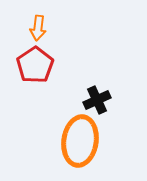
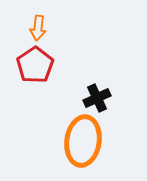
black cross: moved 2 px up
orange ellipse: moved 3 px right
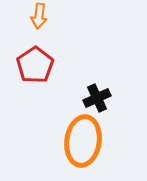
orange arrow: moved 1 px right, 12 px up
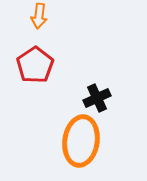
orange ellipse: moved 2 px left
